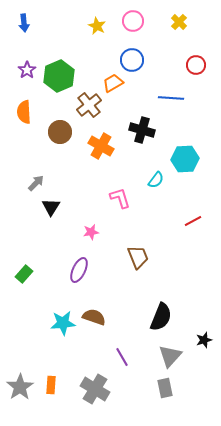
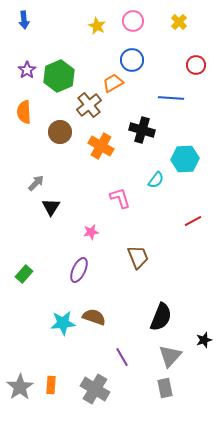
blue arrow: moved 3 px up
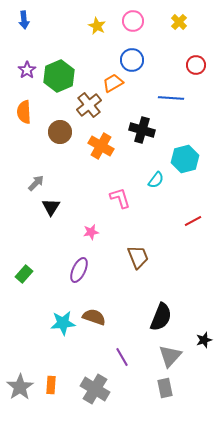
cyan hexagon: rotated 12 degrees counterclockwise
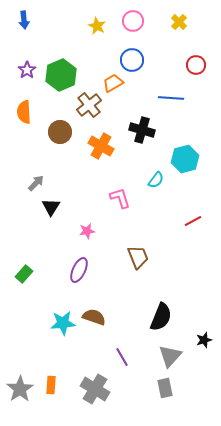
green hexagon: moved 2 px right, 1 px up
pink star: moved 4 px left, 1 px up
gray star: moved 2 px down
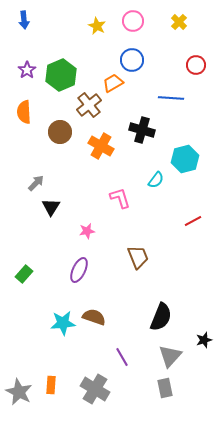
gray star: moved 1 px left, 3 px down; rotated 12 degrees counterclockwise
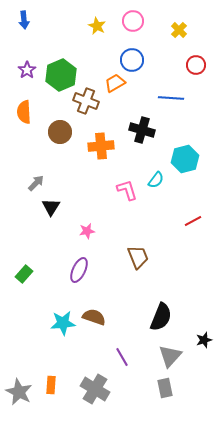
yellow cross: moved 8 px down
orange trapezoid: moved 2 px right
brown cross: moved 3 px left, 4 px up; rotated 30 degrees counterclockwise
orange cross: rotated 35 degrees counterclockwise
pink L-shape: moved 7 px right, 8 px up
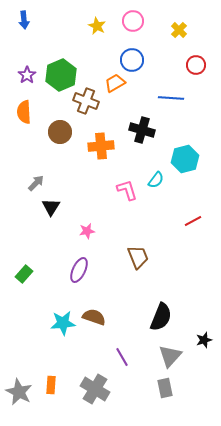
purple star: moved 5 px down
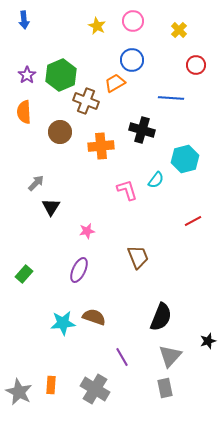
black star: moved 4 px right, 1 px down
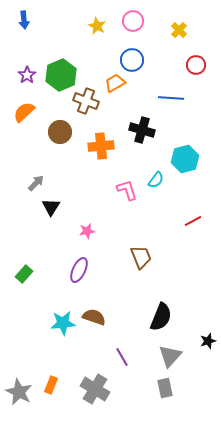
orange semicircle: rotated 50 degrees clockwise
brown trapezoid: moved 3 px right
orange rectangle: rotated 18 degrees clockwise
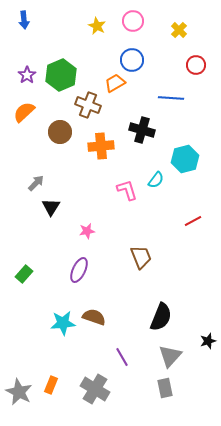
brown cross: moved 2 px right, 4 px down
